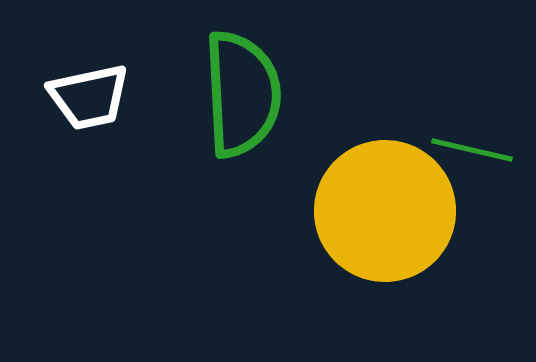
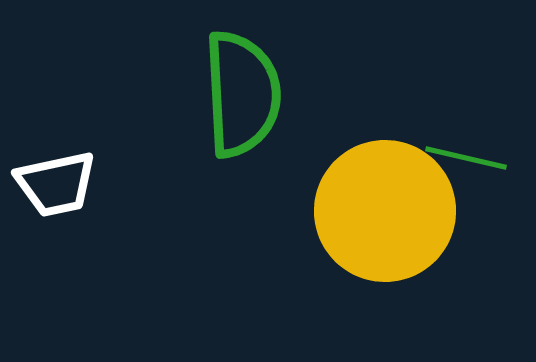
white trapezoid: moved 33 px left, 87 px down
green line: moved 6 px left, 8 px down
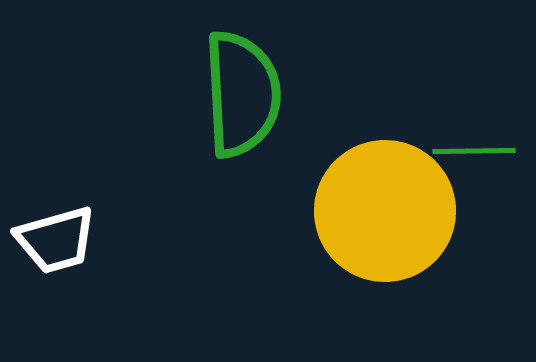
green line: moved 8 px right, 7 px up; rotated 14 degrees counterclockwise
white trapezoid: moved 56 px down; rotated 4 degrees counterclockwise
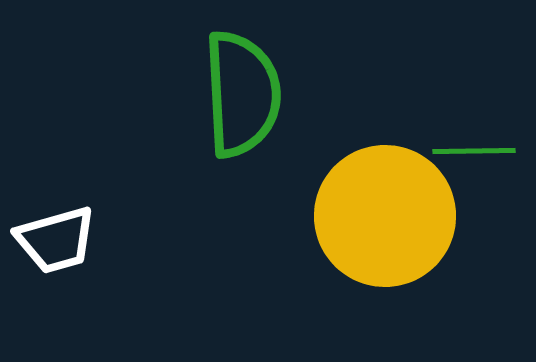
yellow circle: moved 5 px down
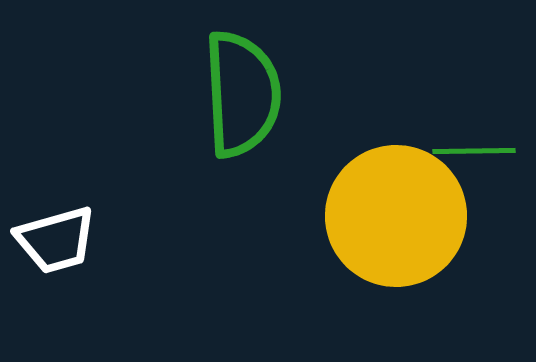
yellow circle: moved 11 px right
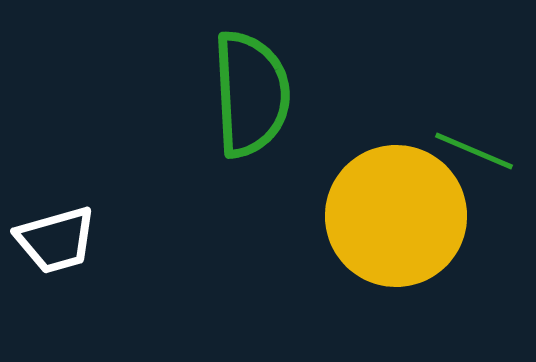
green semicircle: moved 9 px right
green line: rotated 24 degrees clockwise
